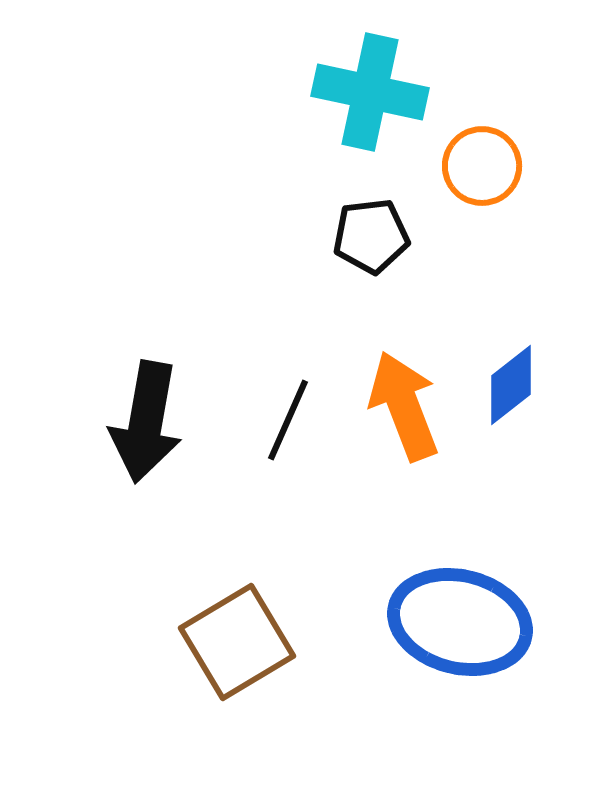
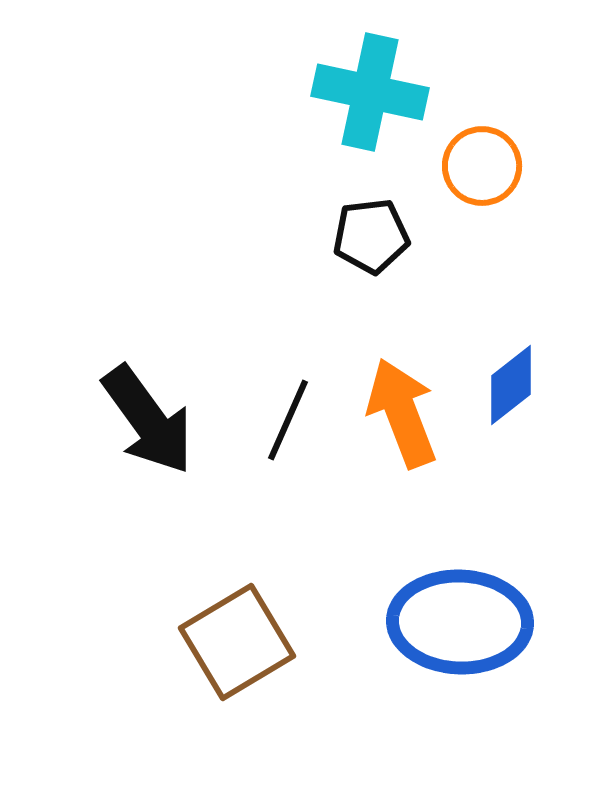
orange arrow: moved 2 px left, 7 px down
black arrow: moved 2 px right, 2 px up; rotated 46 degrees counterclockwise
blue ellipse: rotated 12 degrees counterclockwise
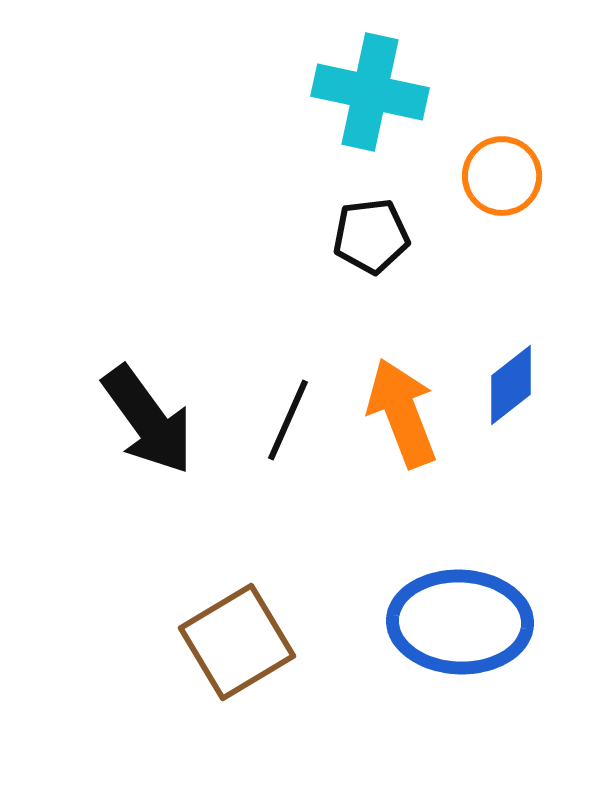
orange circle: moved 20 px right, 10 px down
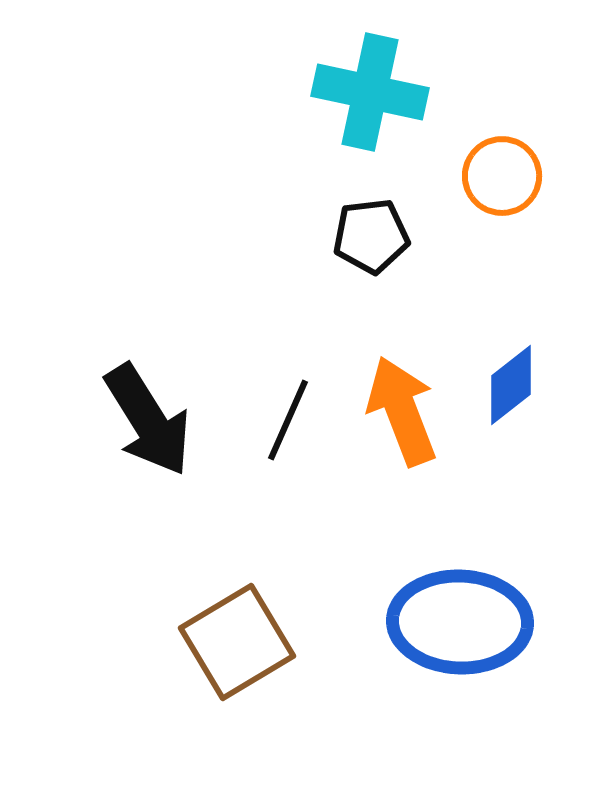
orange arrow: moved 2 px up
black arrow: rotated 4 degrees clockwise
